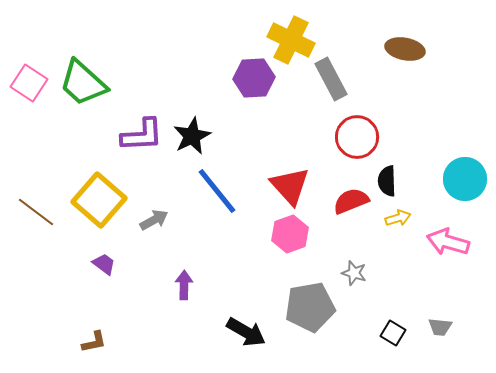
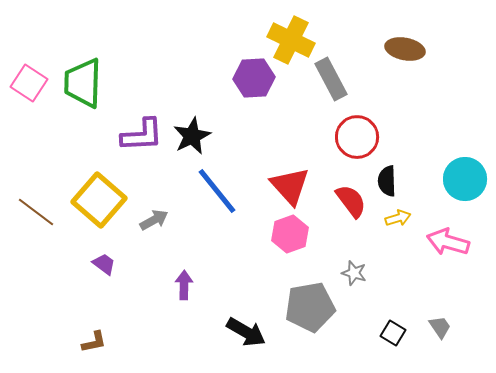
green trapezoid: rotated 50 degrees clockwise
red semicircle: rotated 75 degrees clockwise
gray trapezoid: rotated 130 degrees counterclockwise
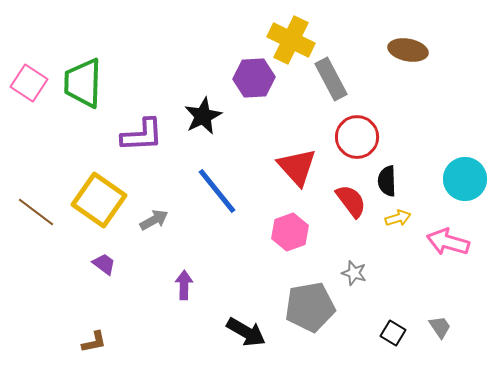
brown ellipse: moved 3 px right, 1 px down
black star: moved 11 px right, 20 px up
red triangle: moved 7 px right, 19 px up
yellow square: rotated 6 degrees counterclockwise
pink hexagon: moved 2 px up
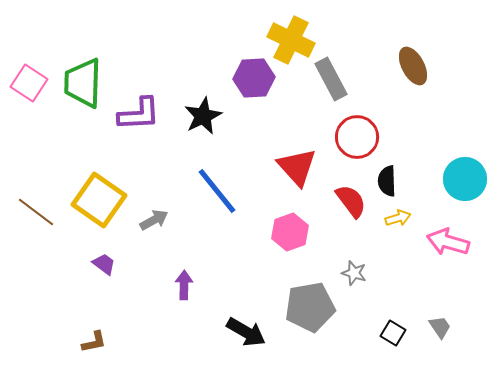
brown ellipse: moved 5 px right, 16 px down; rotated 51 degrees clockwise
purple L-shape: moved 3 px left, 21 px up
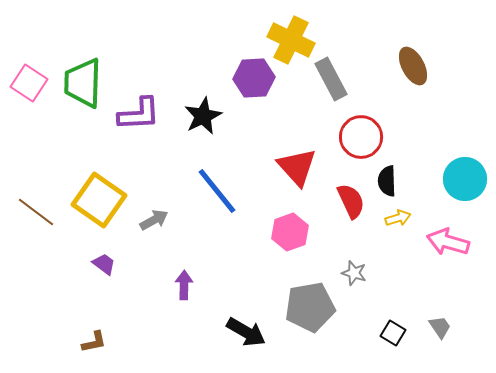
red circle: moved 4 px right
red semicircle: rotated 12 degrees clockwise
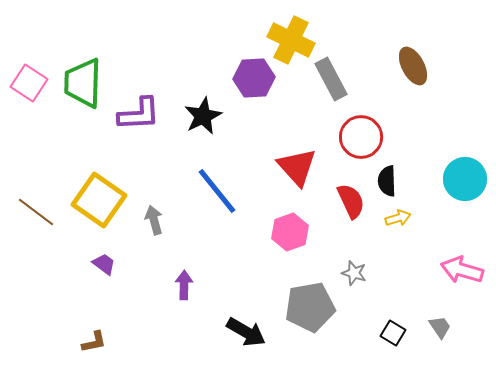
gray arrow: rotated 76 degrees counterclockwise
pink arrow: moved 14 px right, 28 px down
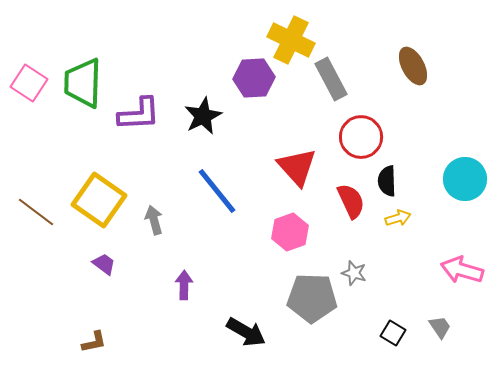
gray pentagon: moved 2 px right, 9 px up; rotated 12 degrees clockwise
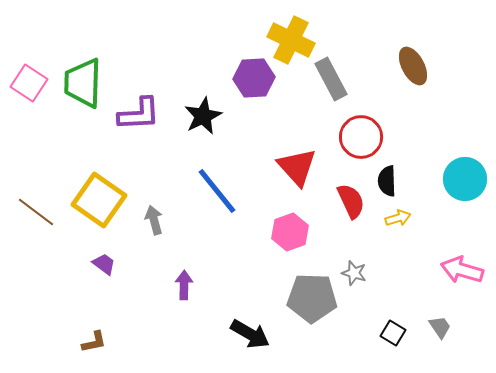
black arrow: moved 4 px right, 2 px down
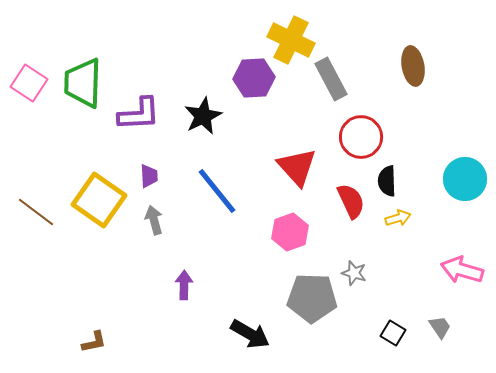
brown ellipse: rotated 18 degrees clockwise
purple trapezoid: moved 45 px right, 88 px up; rotated 50 degrees clockwise
